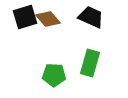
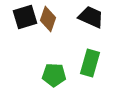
brown diamond: rotated 60 degrees clockwise
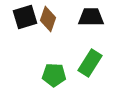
black trapezoid: rotated 24 degrees counterclockwise
green rectangle: rotated 16 degrees clockwise
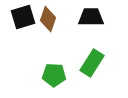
black square: moved 2 px left
green rectangle: moved 2 px right
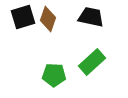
black trapezoid: rotated 12 degrees clockwise
green rectangle: moved 1 px up; rotated 16 degrees clockwise
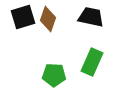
green rectangle: rotated 24 degrees counterclockwise
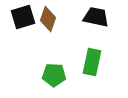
black trapezoid: moved 5 px right
green rectangle: rotated 12 degrees counterclockwise
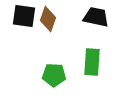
black square: moved 1 px right, 1 px up; rotated 25 degrees clockwise
green rectangle: rotated 8 degrees counterclockwise
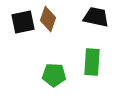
black square: moved 1 px left, 6 px down; rotated 20 degrees counterclockwise
